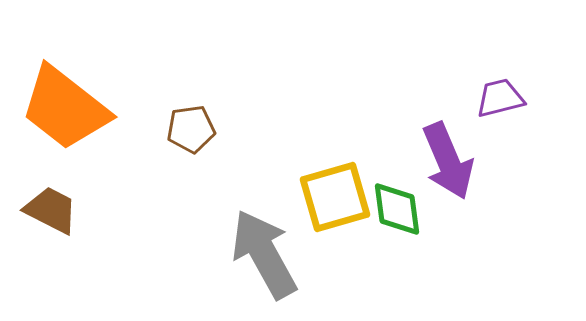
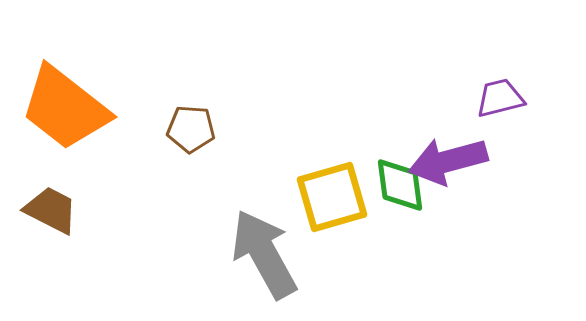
brown pentagon: rotated 12 degrees clockwise
purple arrow: rotated 98 degrees clockwise
yellow square: moved 3 px left
green diamond: moved 3 px right, 24 px up
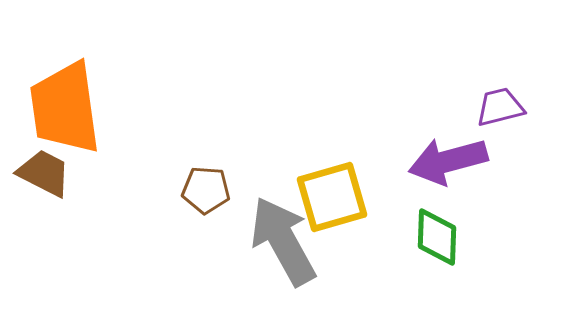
purple trapezoid: moved 9 px down
orange trapezoid: rotated 44 degrees clockwise
brown pentagon: moved 15 px right, 61 px down
green diamond: moved 37 px right, 52 px down; rotated 10 degrees clockwise
brown trapezoid: moved 7 px left, 37 px up
gray arrow: moved 19 px right, 13 px up
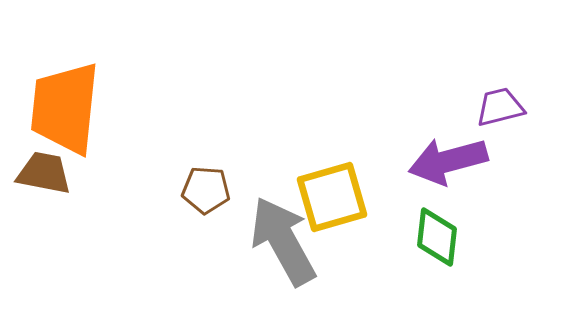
orange trapezoid: rotated 14 degrees clockwise
brown trapezoid: rotated 16 degrees counterclockwise
green diamond: rotated 4 degrees clockwise
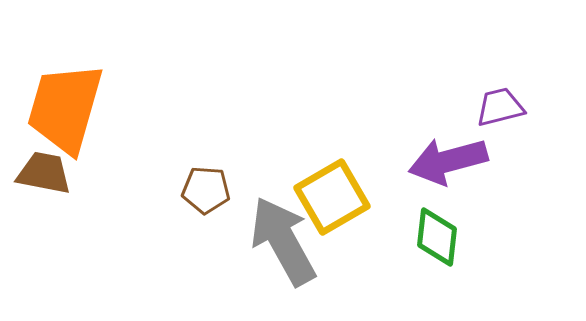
orange trapezoid: rotated 10 degrees clockwise
yellow square: rotated 14 degrees counterclockwise
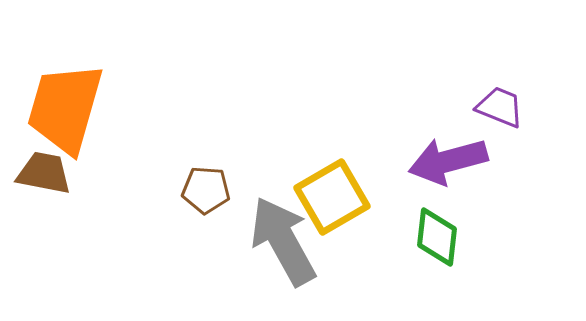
purple trapezoid: rotated 36 degrees clockwise
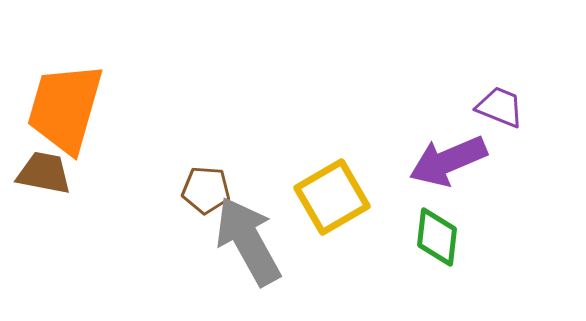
purple arrow: rotated 8 degrees counterclockwise
gray arrow: moved 35 px left
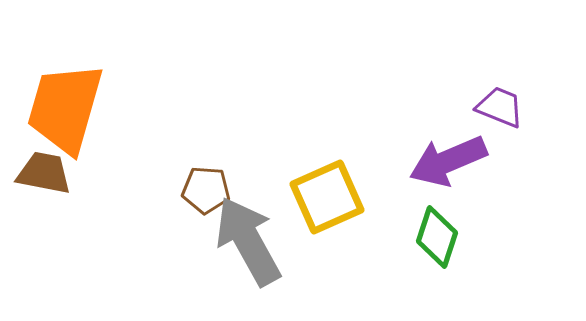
yellow square: moved 5 px left; rotated 6 degrees clockwise
green diamond: rotated 12 degrees clockwise
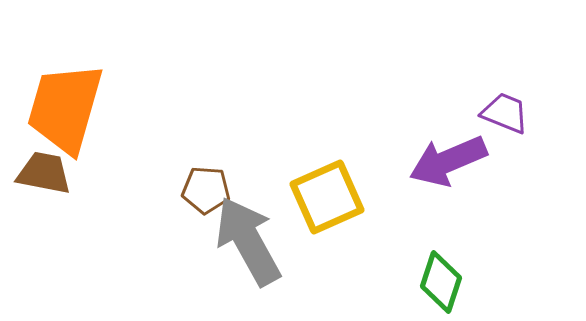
purple trapezoid: moved 5 px right, 6 px down
green diamond: moved 4 px right, 45 px down
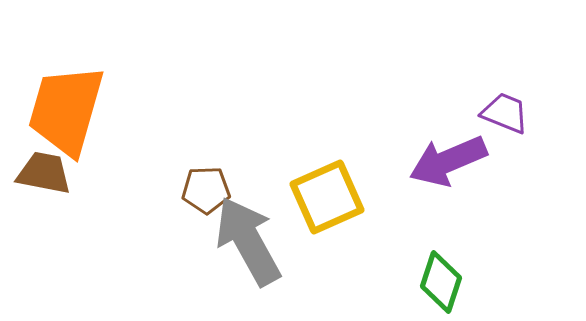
orange trapezoid: moved 1 px right, 2 px down
brown pentagon: rotated 6 degrees counterclockwise
